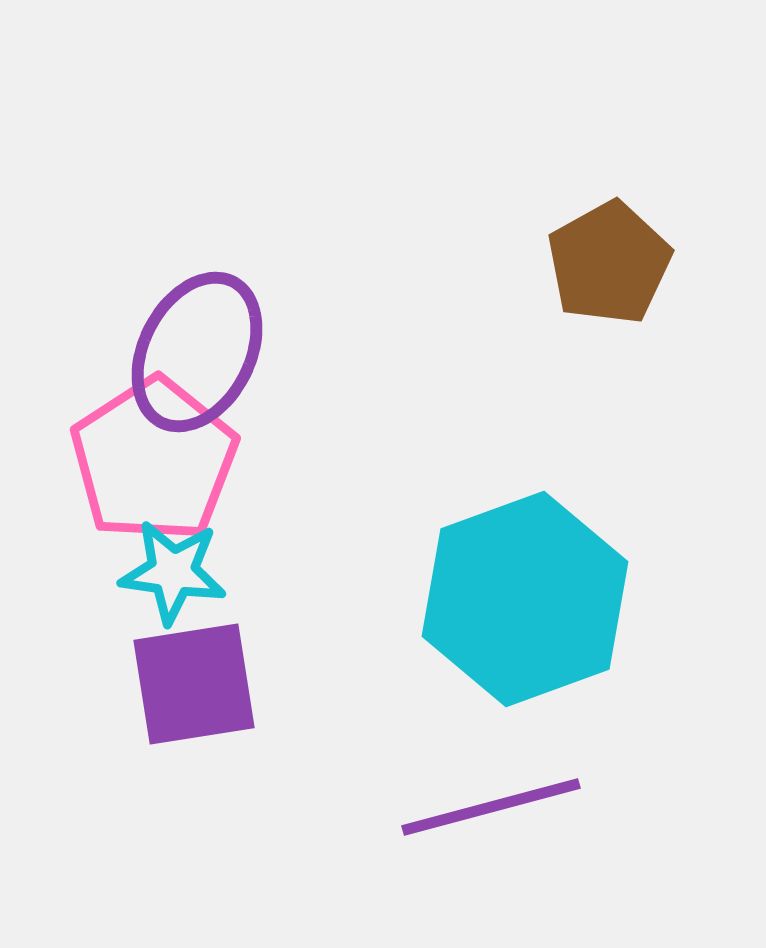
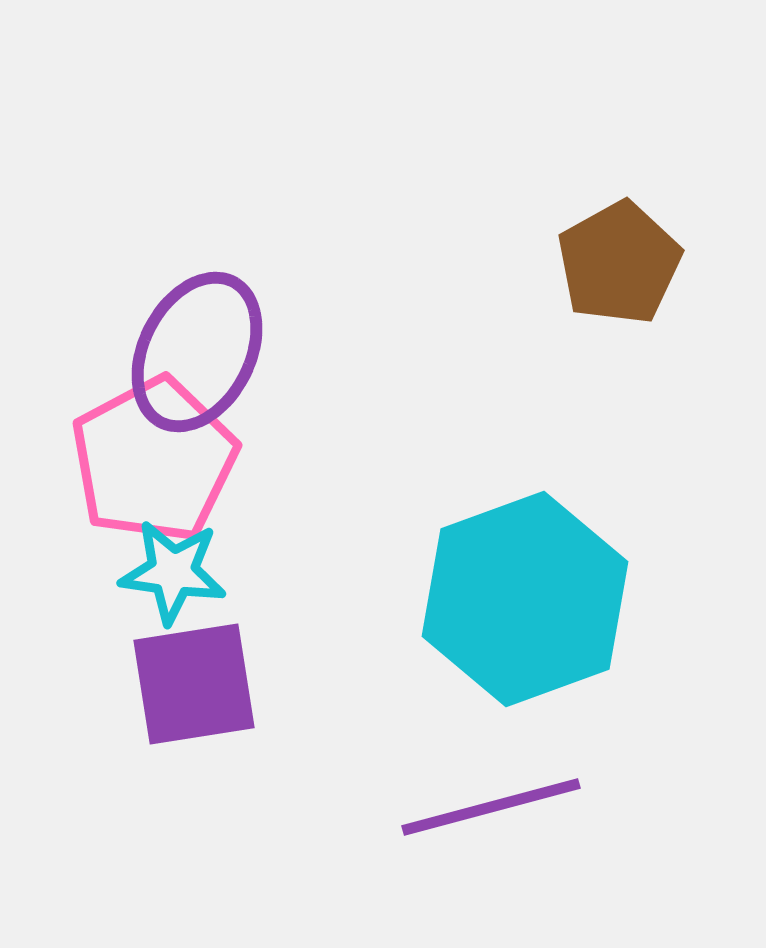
brown pentagon: moved 10 px right
pink pentagon: rotated 5 degrees clockwise
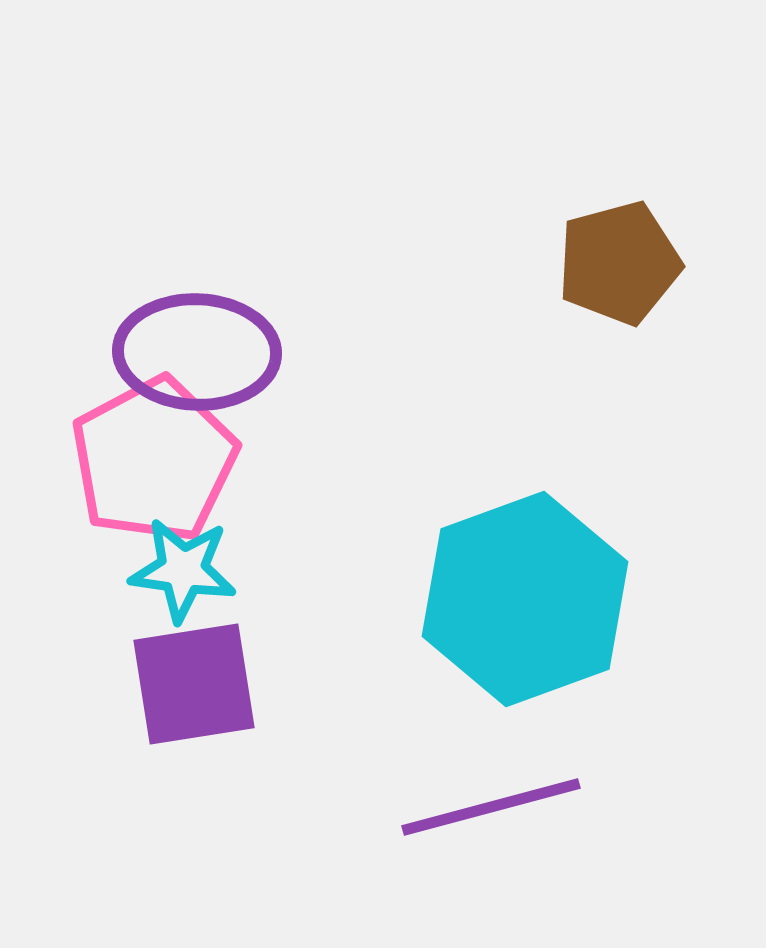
brown pentagon: rotated 14 degrees clockwise
purple ellipse: rotated 65 degrees clockwise
cyan star: moved 10 px right, 2 px up
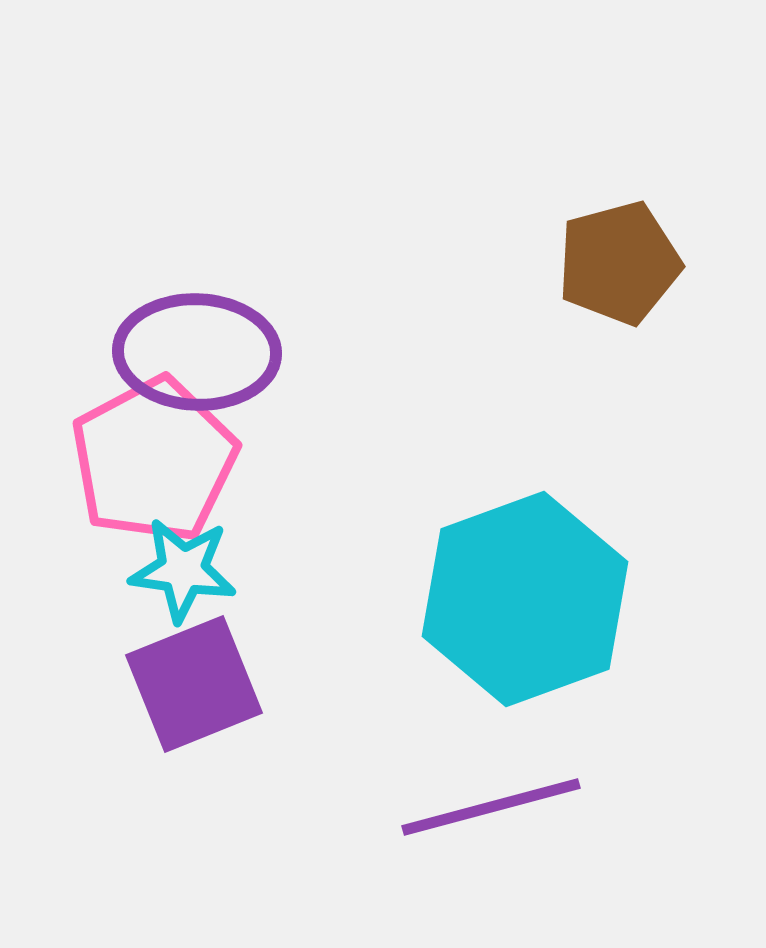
purple square: rotated 13 degrees counterclockwise
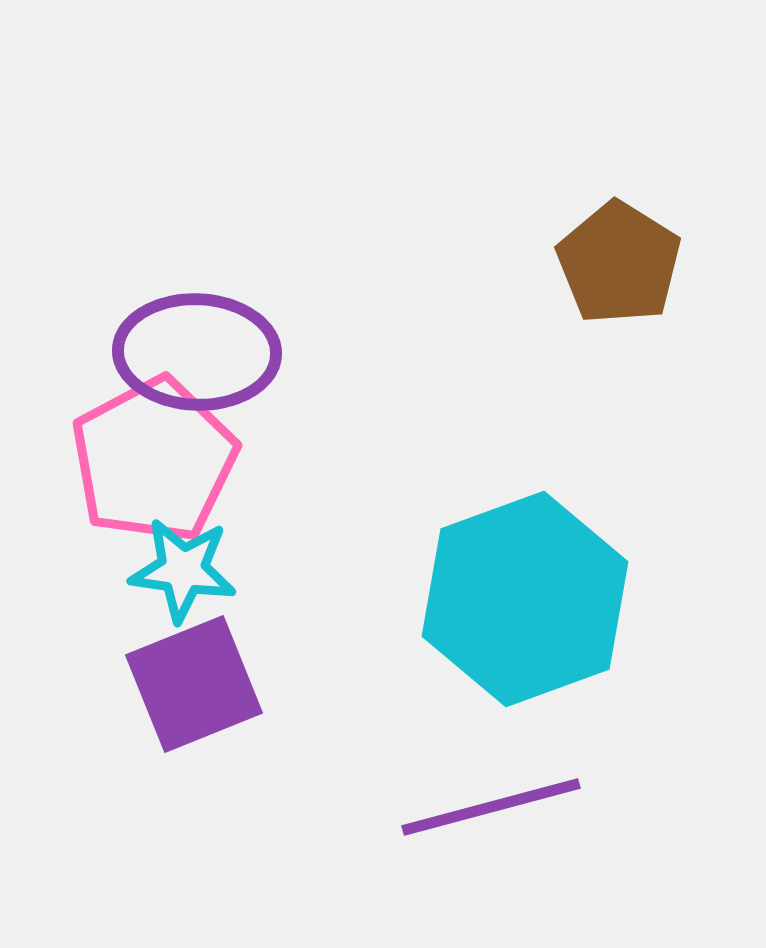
brown pentagon: rotated 25 degrees counterclockwise
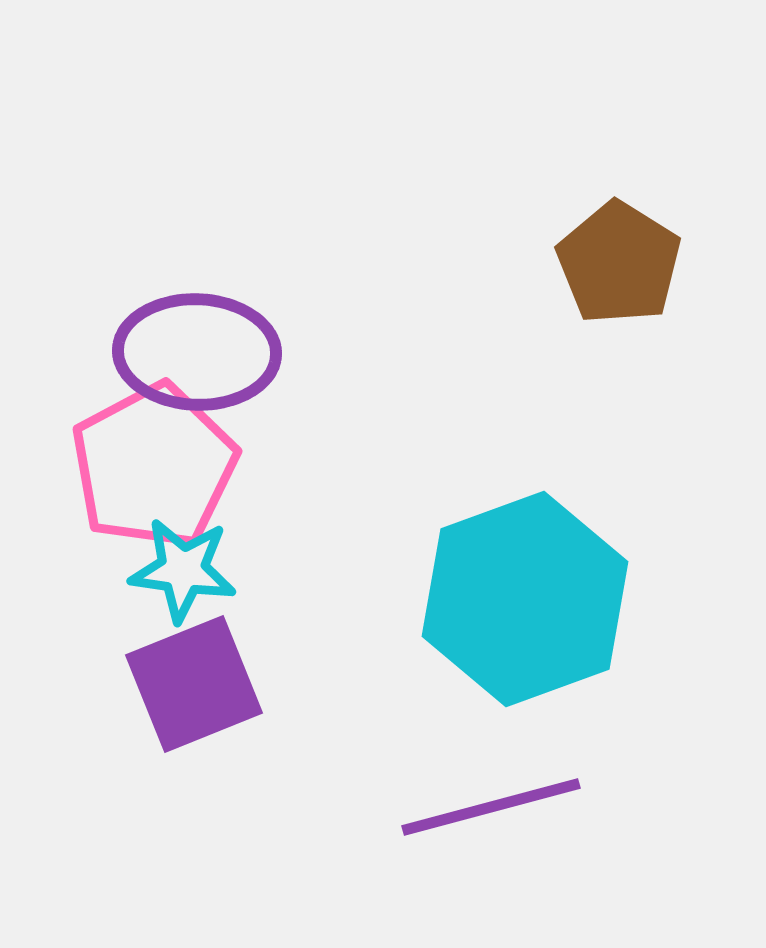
pink pentagon: moved 6 px down
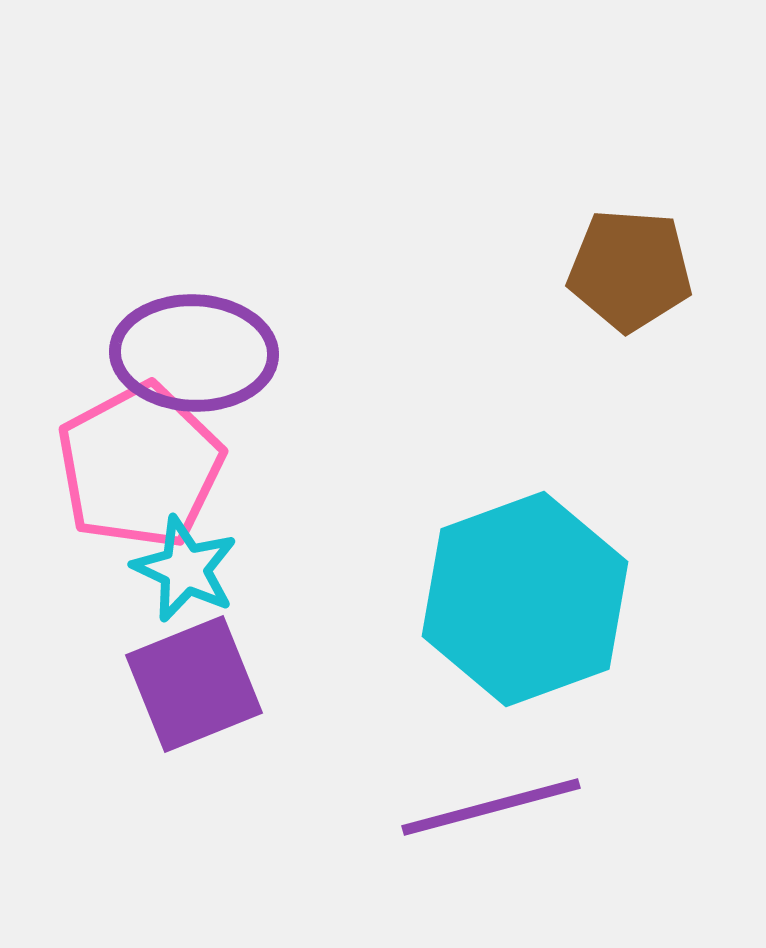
brown pentagon: moved 11 px right, 7 px down; rotated 28 degrees counterclockwise
purple ellipse: moved 3 px left, 1 px down
pink pentagon: moved 14 px left
cyan star: moved 2 px right, 1 px up; rotated 17 degrees clockwise
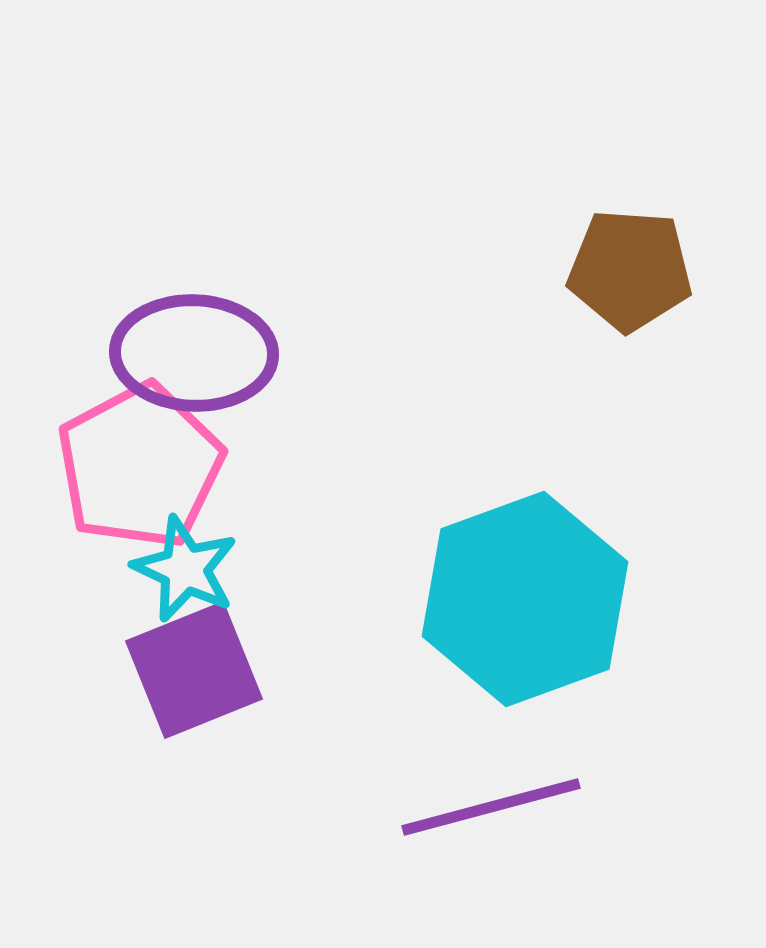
purple square: moved 14 px up
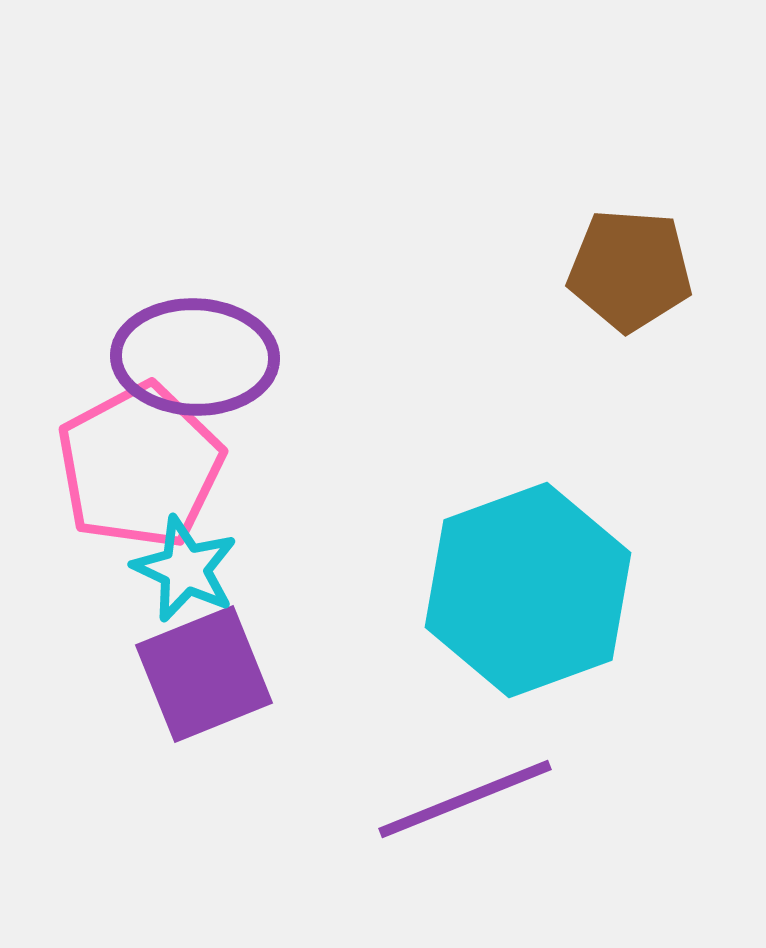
purple ellipse: moved 1 px right, 4 px down
cyan hexagon: moved 3 px right, 9 px up
purple square: moved 10 px right, 4 px down
purple line: moved 26 px left, 8 px up; rotated 7 degrees counterclockwise
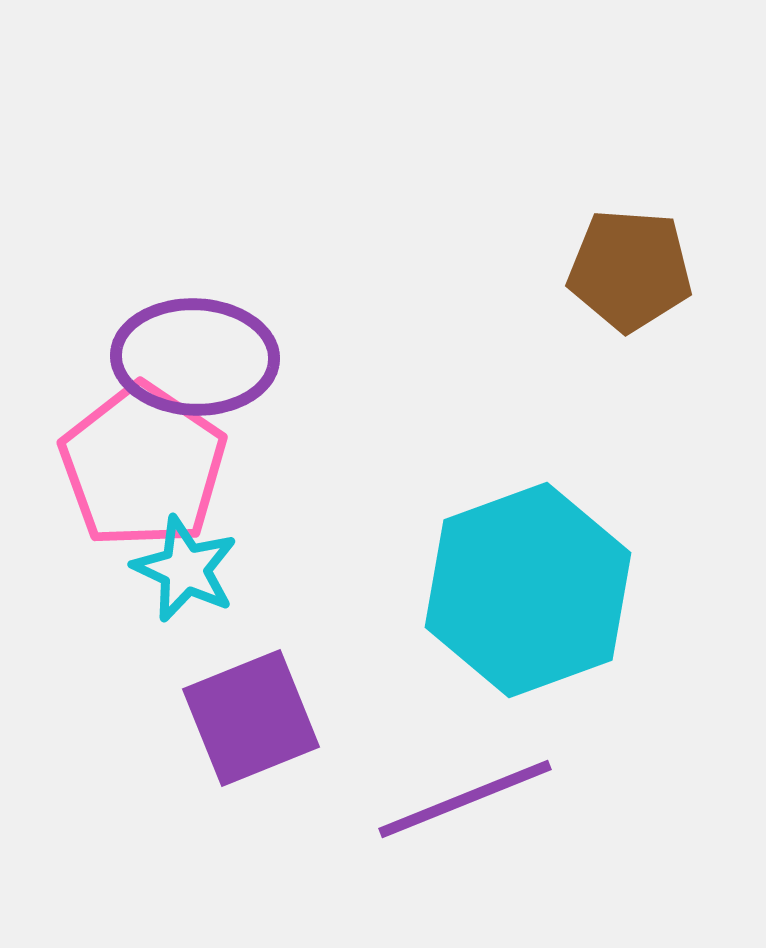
pink pentagon: moved 3 px right; rotated 10 degrees counterclockwise
purple square: moved 47 px right, 44 px down
